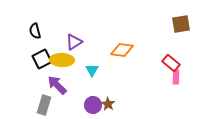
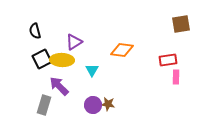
red rectangle: moved 3 px left, 3 px up; rotated 48 degrees counterclockwise
purple arrow: moved 2 px right, 1 px down
brown star: rotated 24 degrees counterclockwise
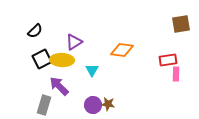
black semicircle: rotated 119 degrees counterclockwise
pink rectangle: moved 3 px up
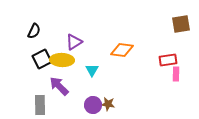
black semicircle: moved 1 px left; rotated 21 degrees counterclockwise
gray rectangle: moved 4 px left; rotated 18 degrees counterclockwise
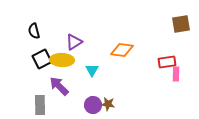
black semicircle: rotated 140 degrees clockwise
red rectangle: moved 1 px left, 2 px down
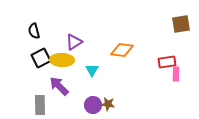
black square: moved 1 px left, 1 px up
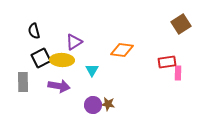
brown square: rotated 24 degrees counterclockwise
pink rectangle: moved 2 px right, 1 px up
purple arrow: rotated 145 degrees clockwise
gray rectangle: moved 17 px left, 23 px up
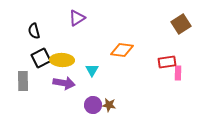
purple triangle: moved 3 px right, 24 px up
gray rectangle: moved 1 px up
purple arrow: moved 5 px right, 3 px up
brown star: moved 1 px right, 1 px down
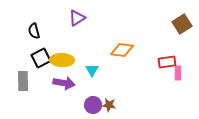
brown square: moved 1 px right
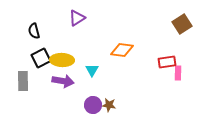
purple arrow: moved 1 px left, 2 px up
